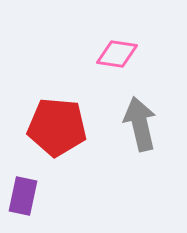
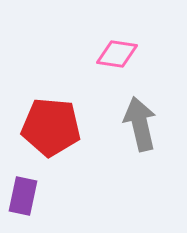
red pentagon: moved 6 px left
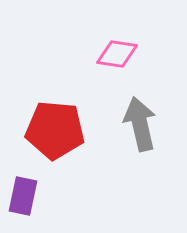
red pentagon: moved 4 px right, 3 px down
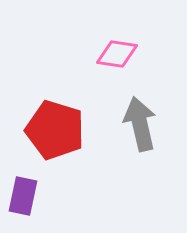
red pentagon: rotated 12 degrees clockwise
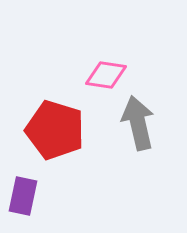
pink diamond: moved 11 px left, 21 px down
gray arrow: moved 2 px left, 1 px up
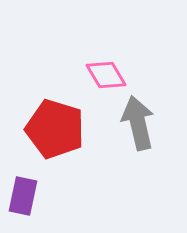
pink diamond: rotated 51 degrees clockwise
red pentagon: moved 1 px up
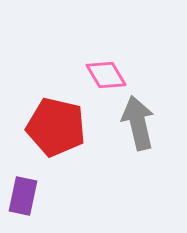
red pentagon: moved 1 px right, 2 px up; rotated 4 degrees counterclockwise
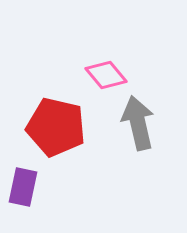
pink diamond: rotated 9 degrees counterclockwise
purple rectangle: moved 9 px up
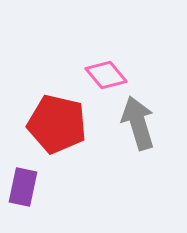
gray arrow: rotated 4 degrees counterclockwise
red pentagon: moved 1 px right, 3 px up
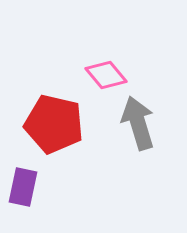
red pentagon: moved 3 px left
